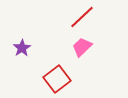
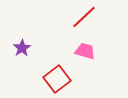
red line: moved 2 px right
pink trapezoid: moved 3 px right, 4 px down; rotated 60 degrees clockwise
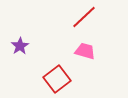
purple star: moved 2 px left, 2 px up
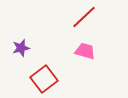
purple star: moved 1 px right, 2 px down; rotated 18 degrees clockwise
red square: moved 13 px left
